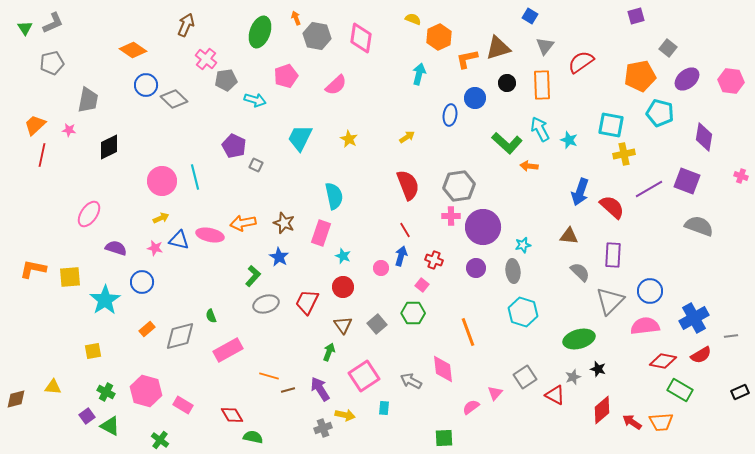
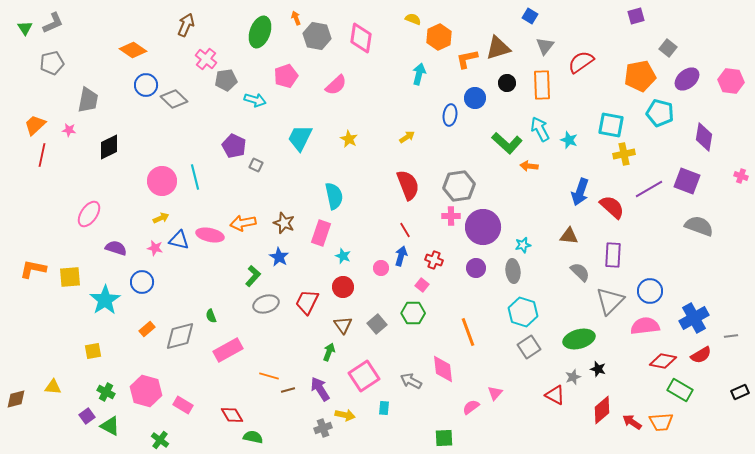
gray square at (525, 377): moved 4 px right, 30 px up
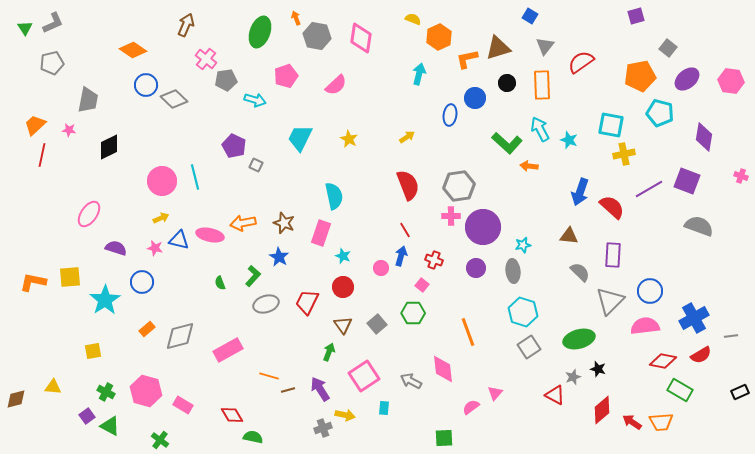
orange L-shape at (33, 269): moved 13 px down
green semicircle at (211, 316): moved 9 px right, 33 px up
